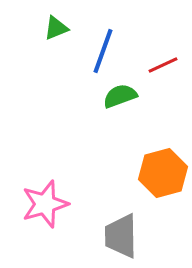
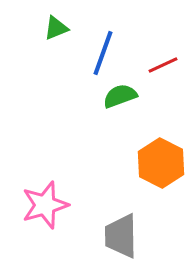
blue line: moved 2 px down
orange hexagon: moved 2 px left, 10 px up; rotated 18 degrees counterclockwise
pink star: moved 1 px down
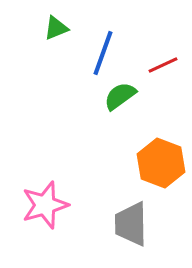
green semicircle: rotated 16 degrees counterclockwise
orange hexagon: rotated 6 degrees counterclockwise
gray trapezoid: moved 10 px right, 12 px up
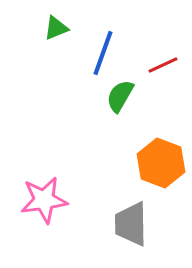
green semicircle: rotated 24 degrees counterclockwise
pink star: moved 1 px left, 5 px up; rotated 9 degrees clockwise
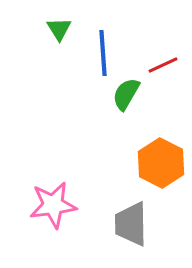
green triangle: moved 3 px right, 1 px down; rotated 40 degrees counterclockwise
blue line: rotated 24 degrees counterclockwise
green semicircle: moved 6 px right, 2 px up
orange hexagon: rotated 6 degrees clockwise
pink star: moved 9 px right, 5 px down
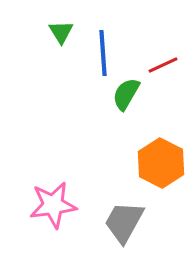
green triangle: moved 2 px right, 3 px down
gray trapezoid: moved 7 px left, 2 px up; rotated 30 degrees clockwise
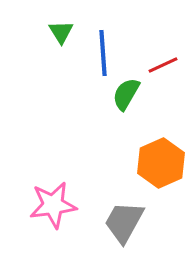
orange hexagon: rotated 9 degrees clockwise
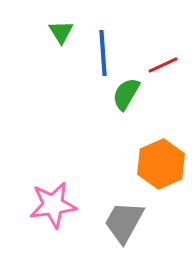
orange hexagon: moved 1 px down
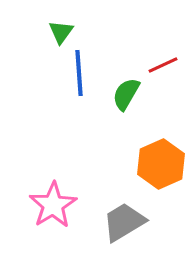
green triangle: rotated 8 degrees clockwise
blue line: moved 24 px left, 20 px down
pink star: rotated 24 degrees counterclockwise
gray trapezoid: rotated 30 degrees clockwise
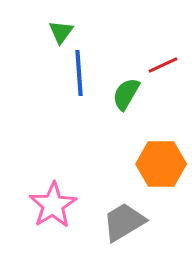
orange hexagon: rotated 24 degrees clockwise
